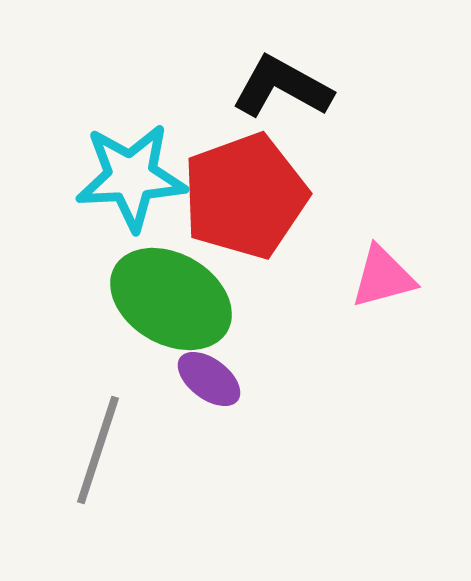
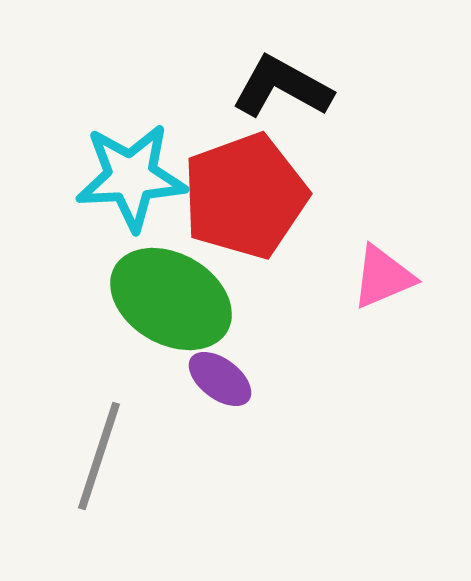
pink triangle: rotated 8 degrees counterclockwise
purple ellipse: moved 11 px right
gray line: moved 1 px right, 6 px down
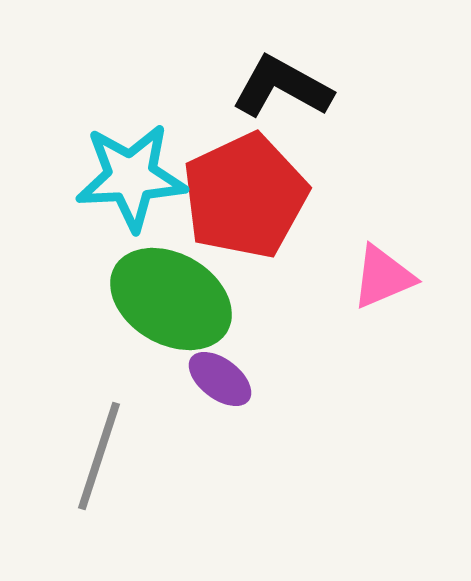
red pentagon: rotated 5 degrees counterclockwise
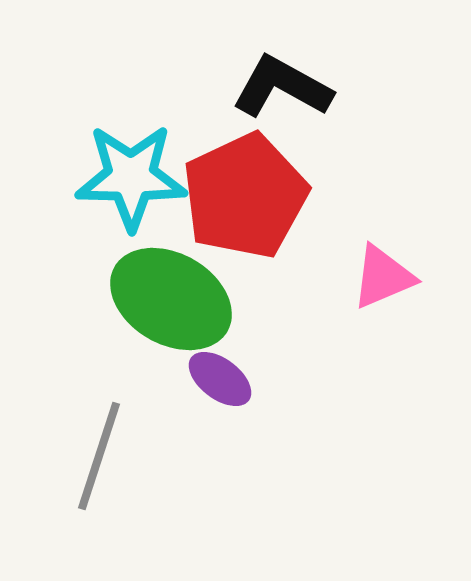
cyan star: rotated 4 degrees clockwise
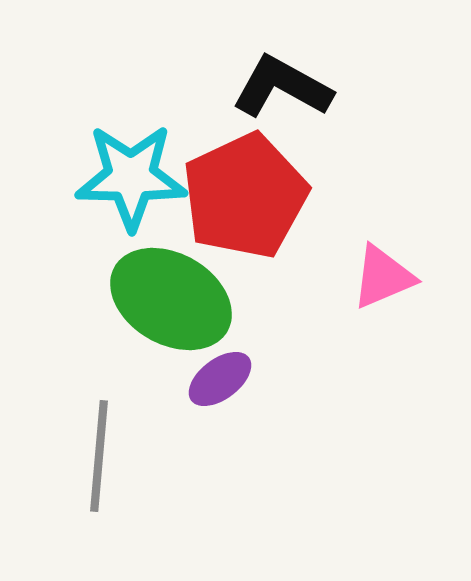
purple ellipse: rotated 74 degrees counterclockwise
gray line: rotated 13 degrees counterclockwise
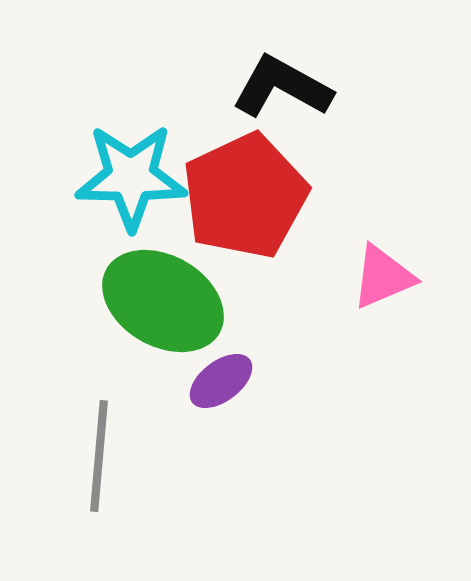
green ellipse: moved 8 px left, 2 px down
purple ellipse: moved 1 px right, 2 px down
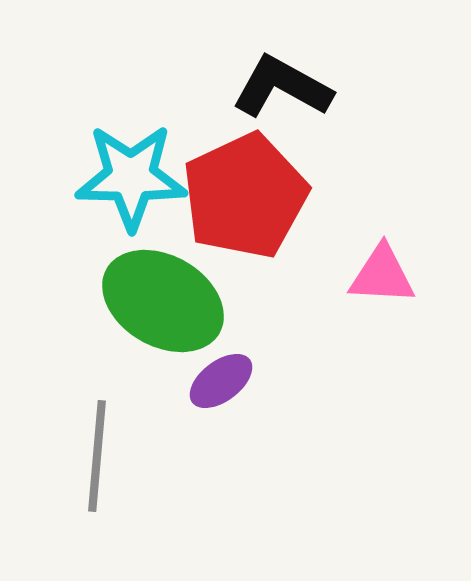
pink triangle: moved 1 px left, 2 px up; rotated 26 degrees clockwise
gray line: moved 2 px left
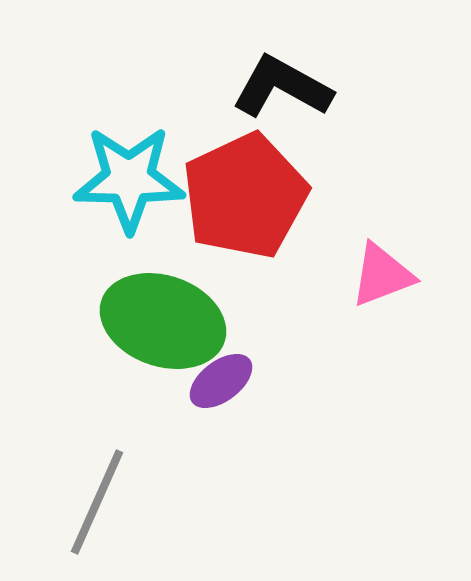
cyan star: moved 2 px left, 2 px down
pink triangle: rotated 24 degrees counterclockwise
green ellipse: moved 20 px down; rotated 11 degrees counterclockwise
gray line: moved 46 px down; rotated 19 degrees clockwise
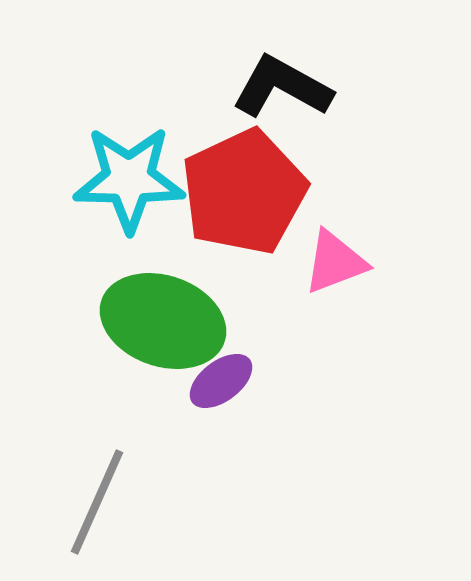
red pentagon: moved 1 px left, 4 px up
pink triangle: moved 47 px left, 13 px up
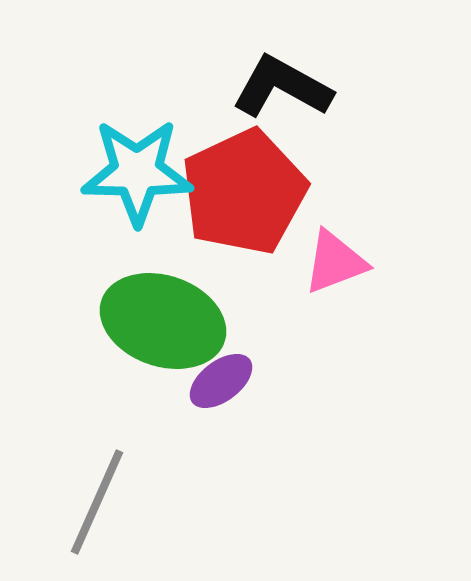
cyan star: moved 8 px right, 7 px up
